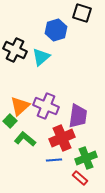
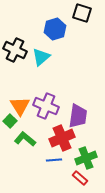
blue hexagon: moved 1 px left, 1 px up
orange triangle: rotated 20 degrees counterclockwise
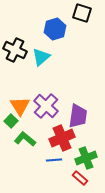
purple cross: rotated 20 degrees clockwise
green square: moved 1 px right
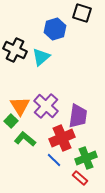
blue line: rotated 49 degrees clockwise
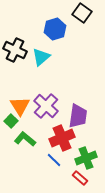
black square: rotated 18 degrees clockwise
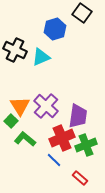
cyan triangle: rotated 18 degrees clockwise
green cross: moved 13 px up
